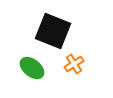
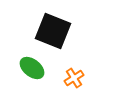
orange cross: moved 14 px down
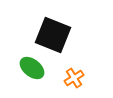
black square: moved 4 px down
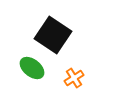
black square: rotated 12 degrees clockwise
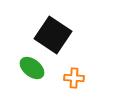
orange cross: rotated 36 degrees clockwise
